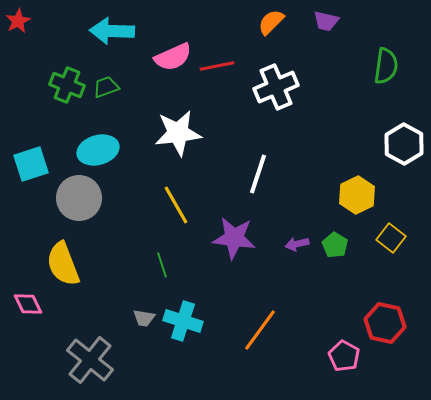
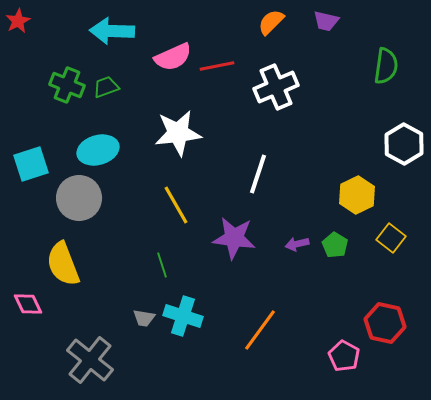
cyan cross: moved 5 px up
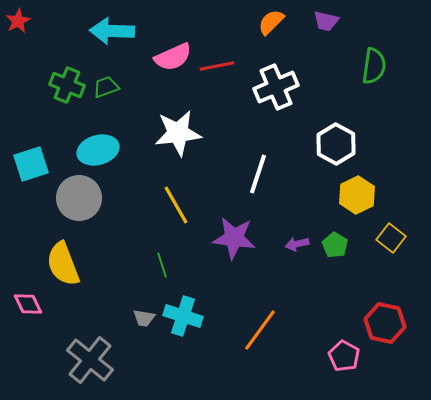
green semicircle: moved 12 px left
white hexagon: moved 68 px left
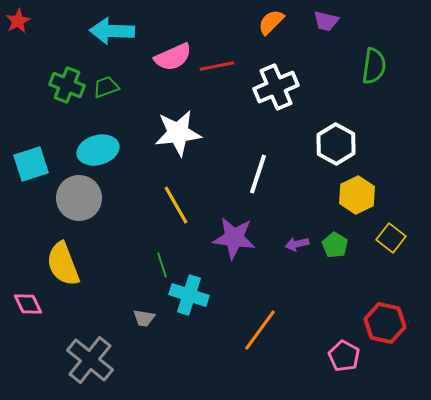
cyan cross: moved 6 px right, 21 px up
